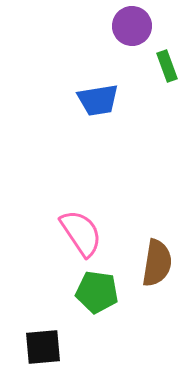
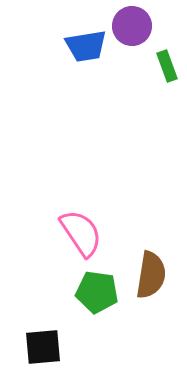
blue trapezoid: moved 12 px left, 54 px up
brown semicircle: moved 6 px left, 12 px down
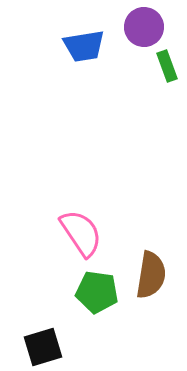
purple circle: moved 12 px right, 1 px down
blue trapezoid: moved 2 px left
black square: rotated 12 degrees counterclockwise
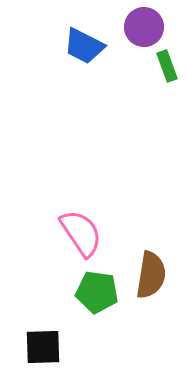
blue trapezoid: rotated 36 degrees clockwise
black square: rotated 15 degrees clockwise
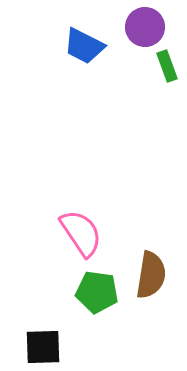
purple circle: moved 1 px right
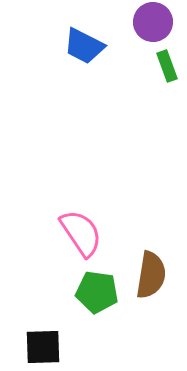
purple circle: moved 8 px right, 5 px up
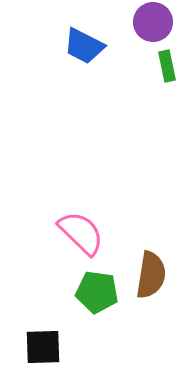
green rectangle: rotated 8 degrees clockwise
pink semicircle: rotated 12 degrees counterclockwise
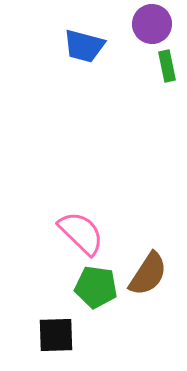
purple circle: moved 1 px left, 2 px down
blue trapezoid: rotated 12 degrees counterclockwise
brown semicircle: moved 3 px left, 1 px up; rotated 24 degrees clockwise
green pentagon: moved 1 px left, 5 px up
black square: moved 13 px right, 12 px up
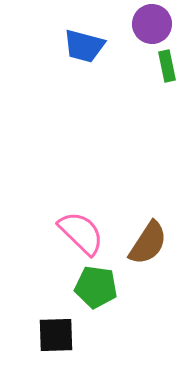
brown semicircle: moved 31 px up
